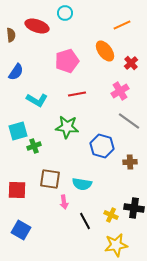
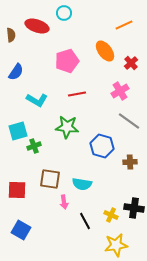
cyan circle: moved 1 px left
orange line: moved 2 px right
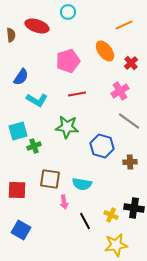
cyan circle: moved 4 px right, 1 px up
pink pentagon: moved 1 px right
blue semicircle: moved 5 px right, 5 px down
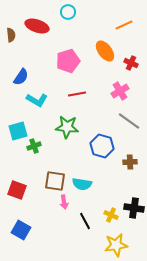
red cross: rotated 24 degrees counterclockwise
brown square: moved 5 px right, 2 px down
red square: rotated 18 degrees clockwise
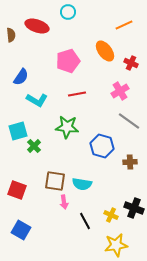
green cross: rotated 24 degrees counterclockwise
black cross: rotated 12 degrees clockwise
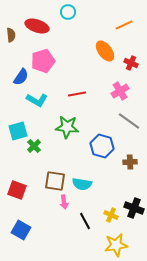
pink pentagon: moved 25 px left
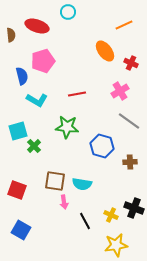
blue semicircle: moved 1 px right, 1 px up; rotated 48 degrees counterclockwise
